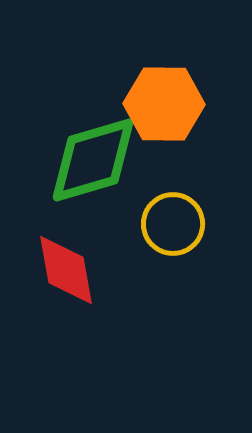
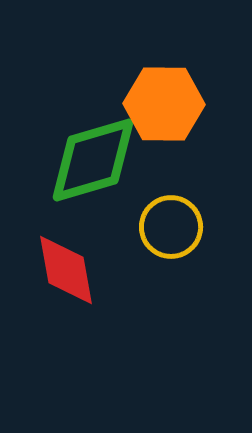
yellow circle: moved 2 px left, 3 px down
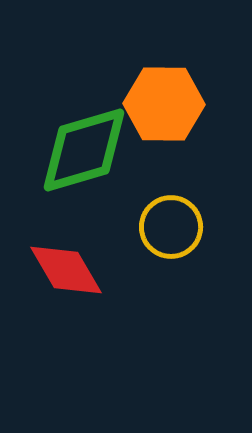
green diamond: moved 9 px left, 10 px up
red diamond: rotated 20 degrees counterclockwise
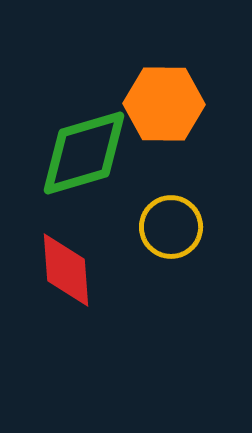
green diamond: moved 3 px down
red diamond: rotated 26 degrees clockwise
